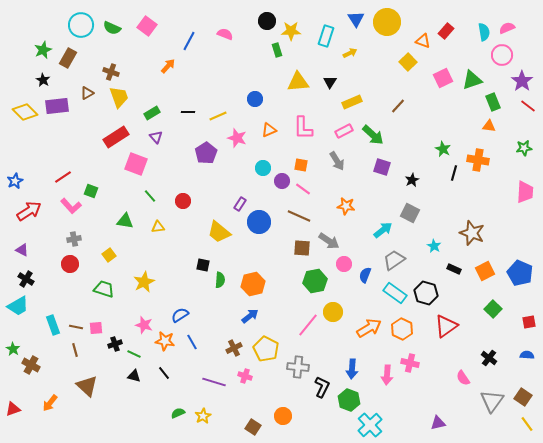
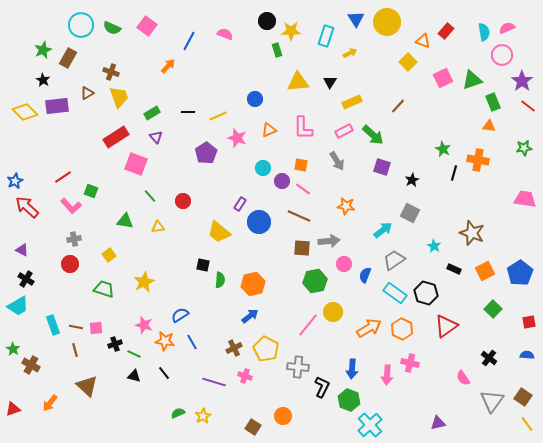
pink trapezoid at (525, 192): moved 7 px down; rotated 85 degrees counterclockwise
red arrow at (29, 211): moved 2 px left, 4 px up; rotated 105 degrees counterclockwise
gray arrow at (329, 241): rotated 40 degrees counterclockwise
blue pentagon at (520, 273): rotated 15 degrees clockwise
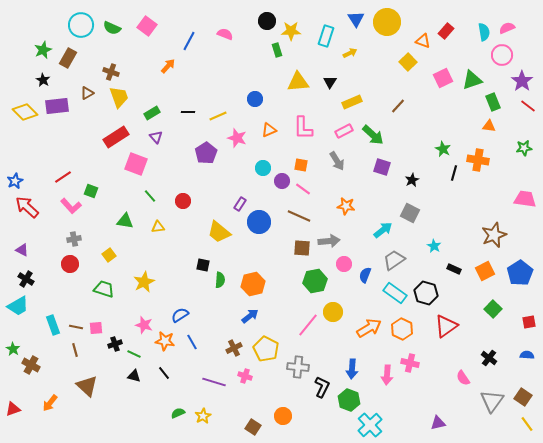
brown star at (472, 233): moved 22 px right, 2 px down; rotated 30 degrees clockwise
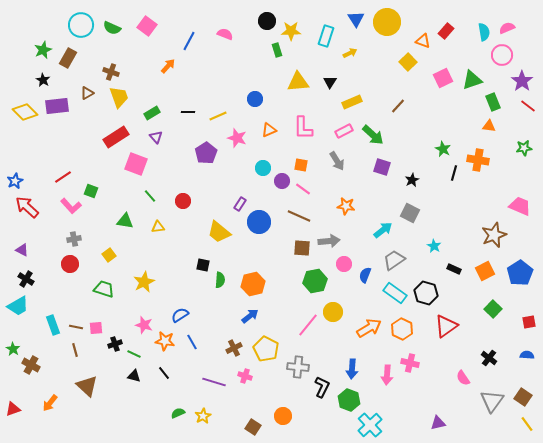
pink trapezoid at (525, 199): moved 5 px left, 7 px down; rotated 15 degrees clockwise
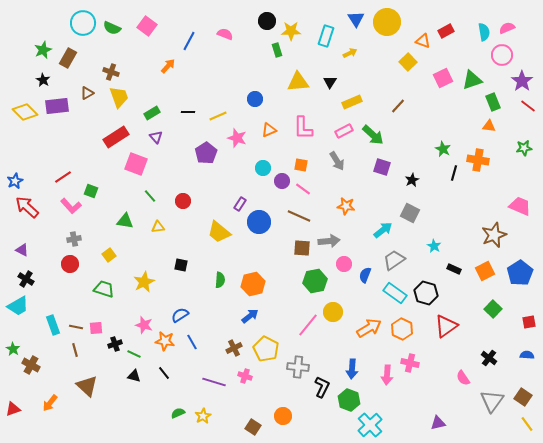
cyan circle at (81, 25): moved 2 px right, 2 px up
red rectangle at (446, 31): rotated 21 degrees clockwise
black square at (203, 265): moved 22 px left
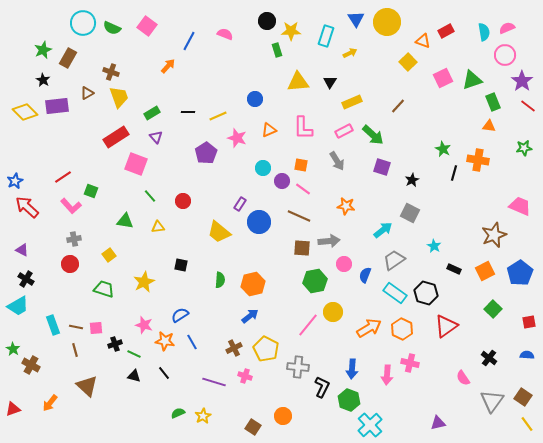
pink circle at (502, 55): moved 3 px right
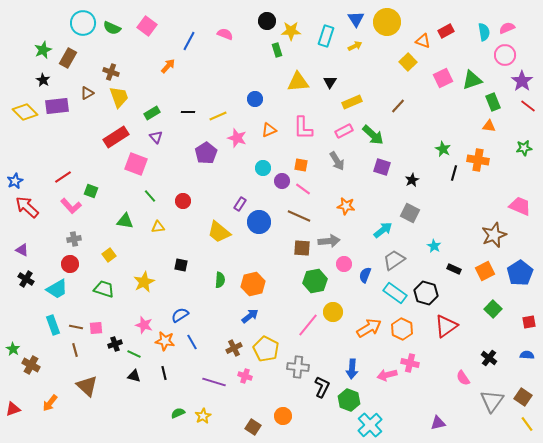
yellow arrow at (350, 53): moved 5 px right, 7 px up
cyan trapezoid at (18, 306): moved 39 px right, 17 px up
black line at (164, 373): rotated 24 degrees clockwise
pink arrow at (387, 375): rotated 72 degrees clockwise
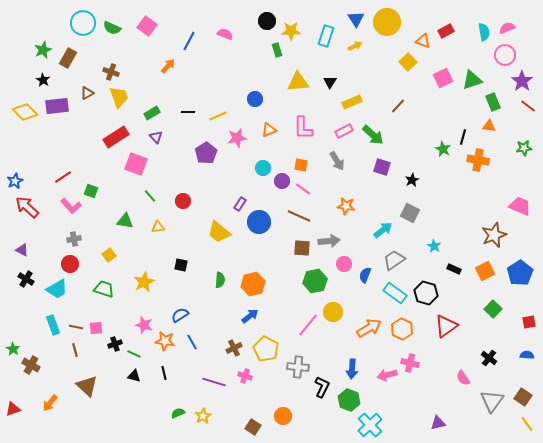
pink star at (237, 138): rotated 30 degrees counterclockwise
black line at (454, 173): moved 9 px right, 36 px up
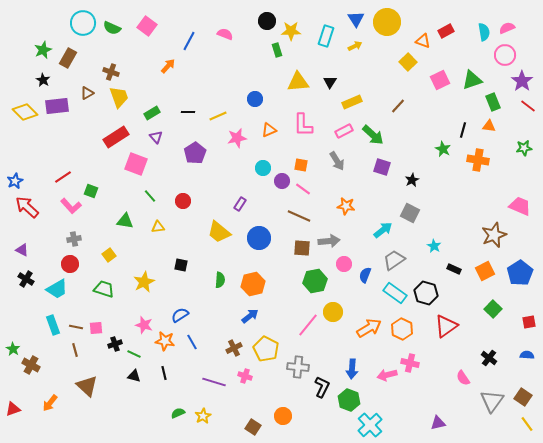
pink square at (443, 78): moved 3 px left, 2 px down
pink L-shape at (303, 128): moved 3 px up
black line at (463, 137): moved 7 px up
purple pentagon at (206, 153): moved 11 px left
blue circle at (259, 222): moved 16 px down
